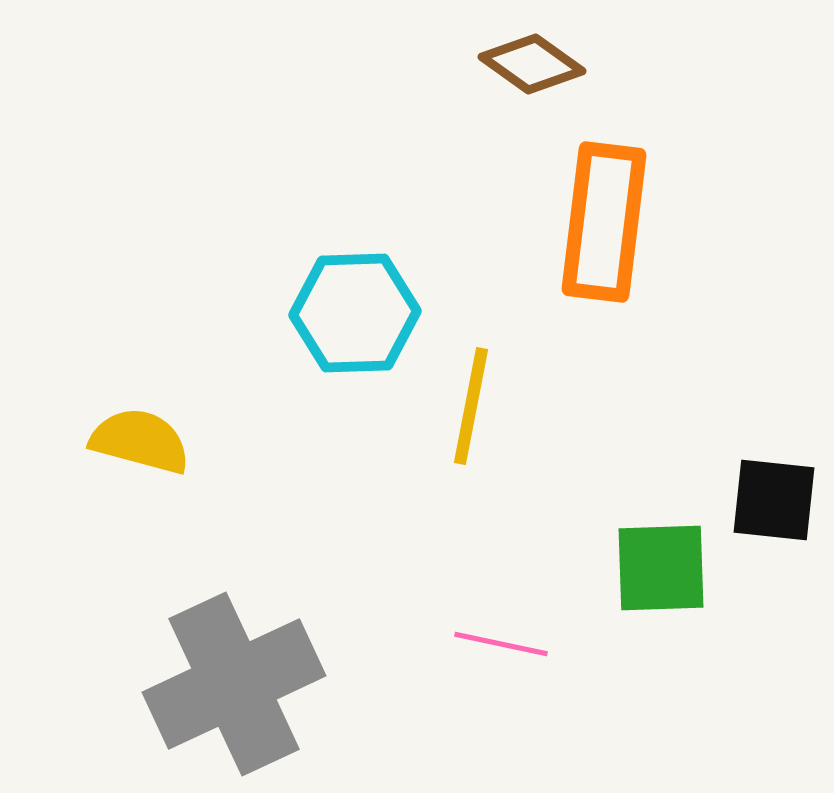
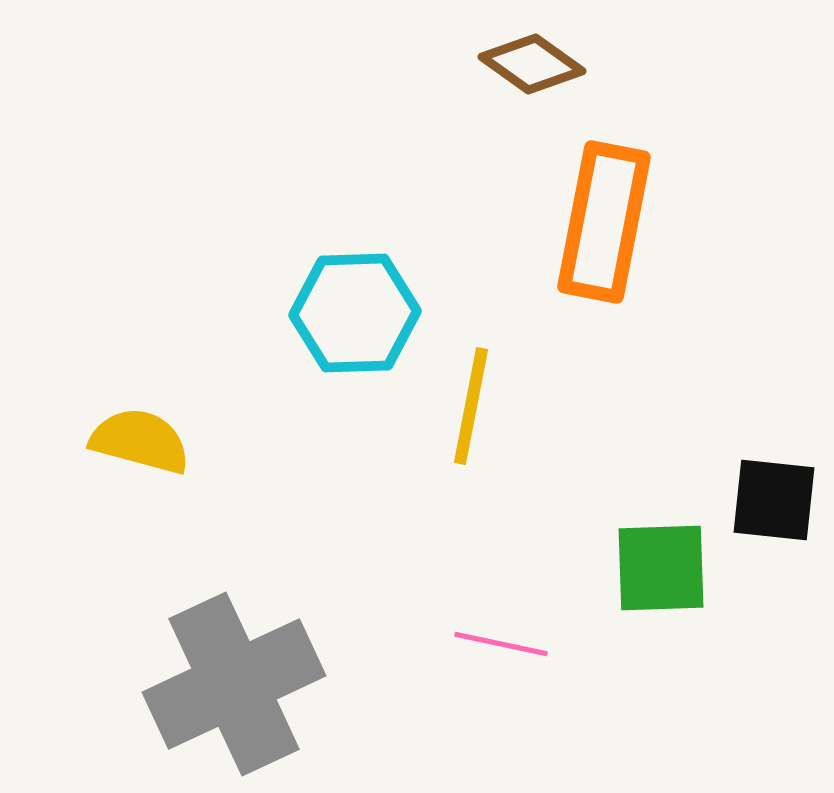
orange rectangle: rotated 4 degrees clockwise
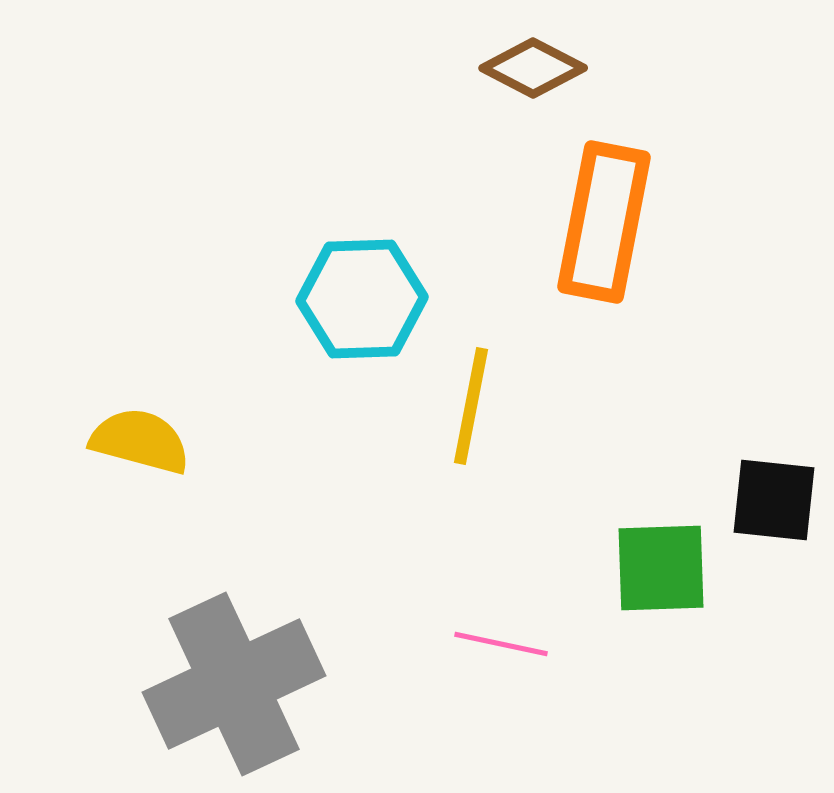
brown diamond: moved 1 px right, 4 px down; rotated 8 degrees counterclockwise
cyan hexagon: moved 7 px right, 14 px up
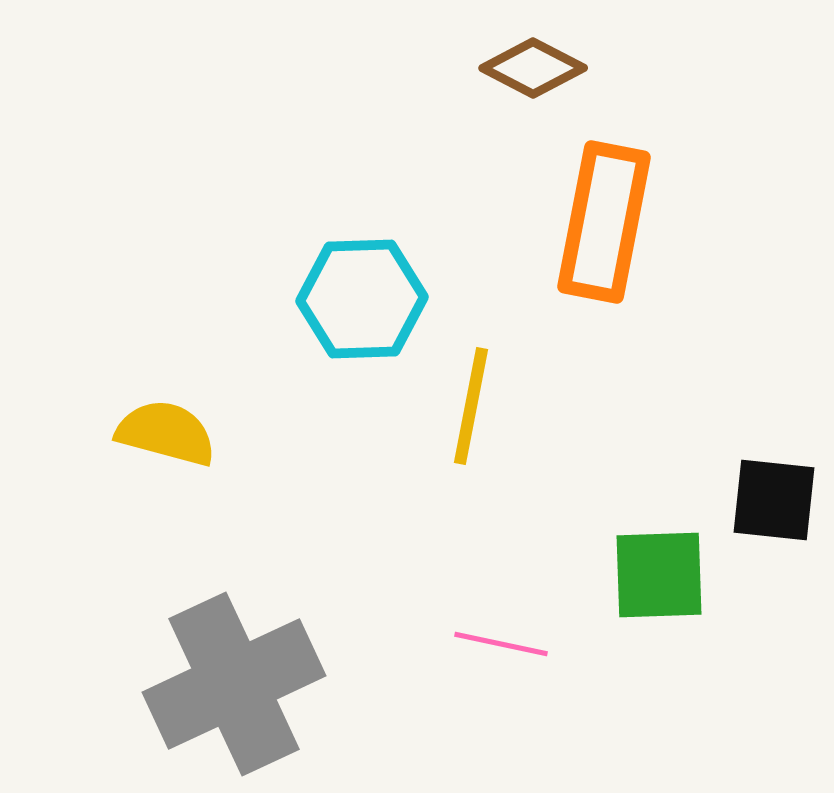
yellow semicircle: moved 26 px right, 8 px up
green square: moved 2 px left, 7 px down
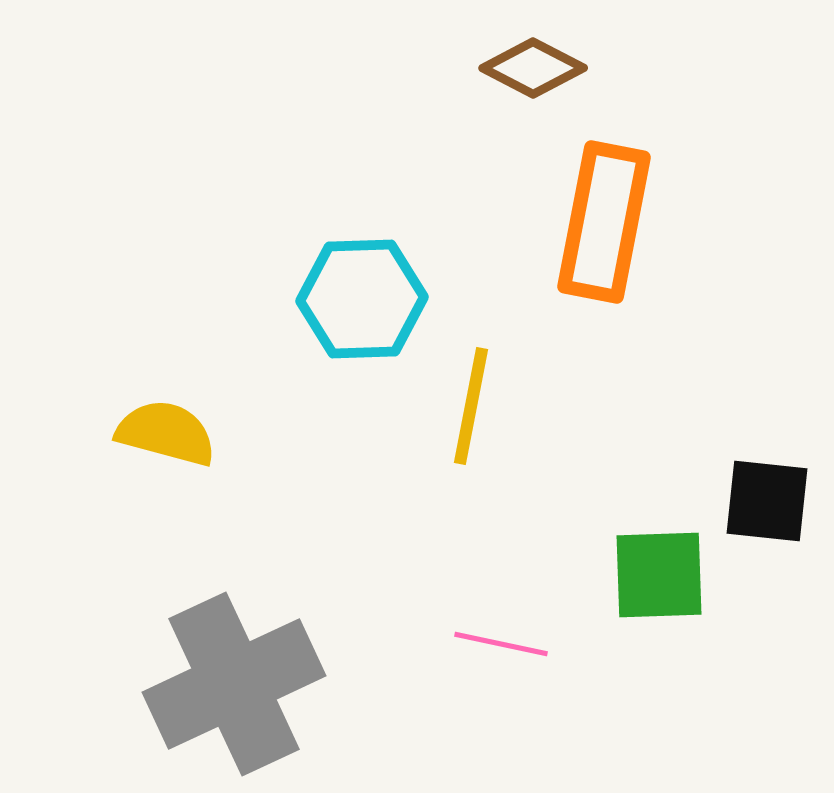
black square: moved 7 px left, 1 px down
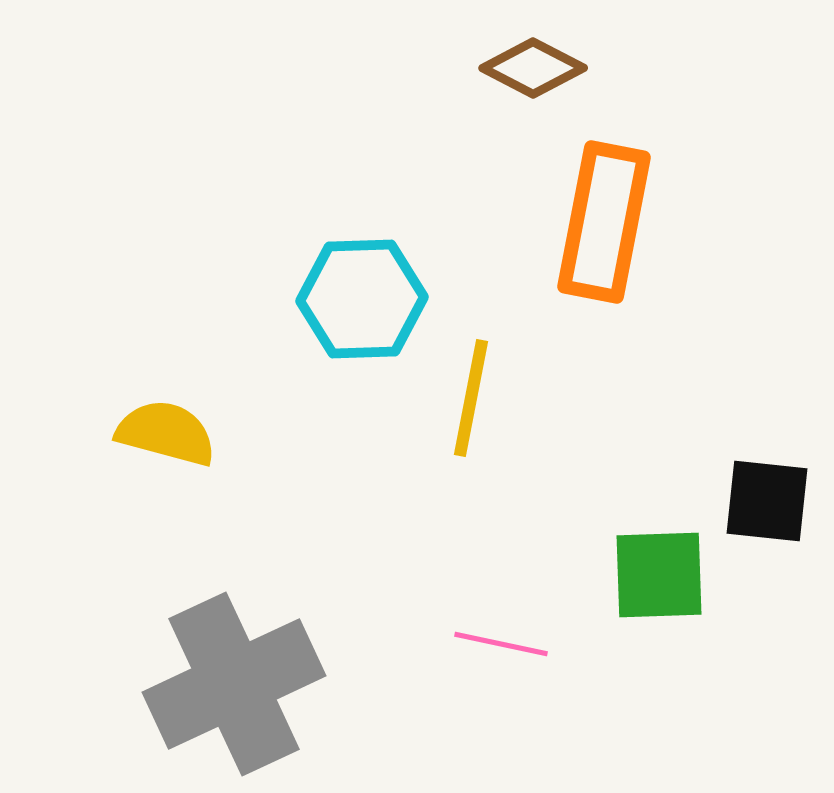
yellow line: moved 8 px up
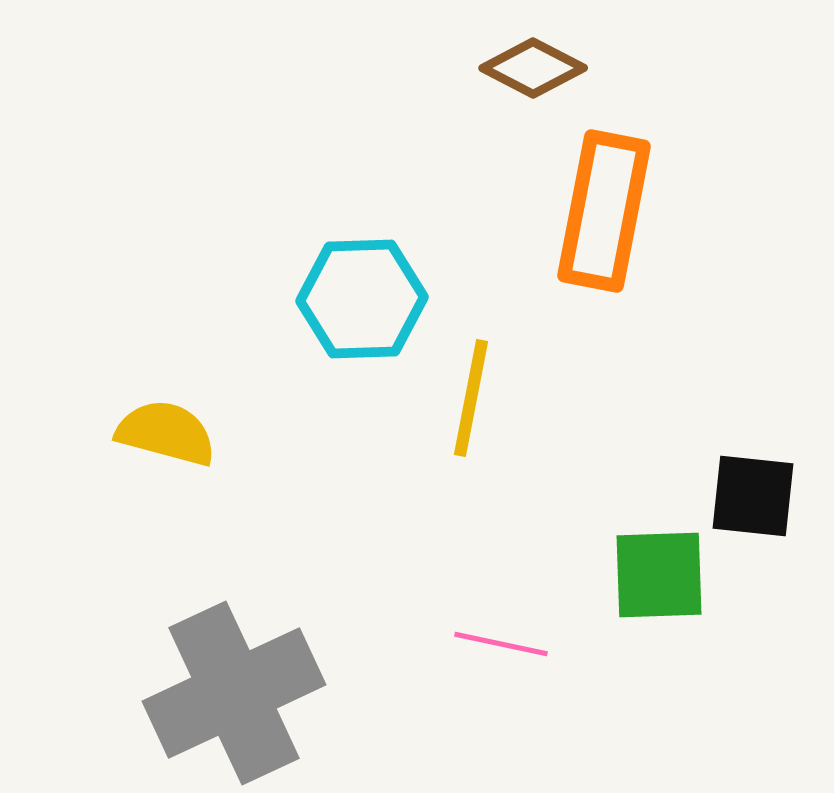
orange rectangle: moved 11 px up
black square: moved 14 px left, 5 px up
gray cross: moved 9 px down
